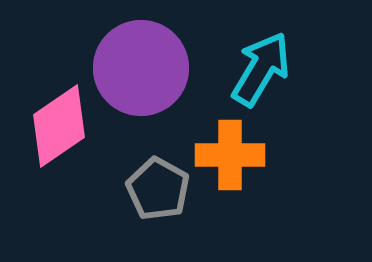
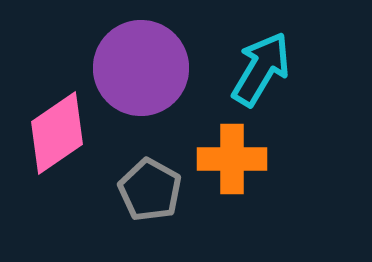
pink diamond: moved 2 px left, 7 px down
orange cross: moved 2 px right, 4 px down
gray pentagon: moved 8 px left, 1 px down
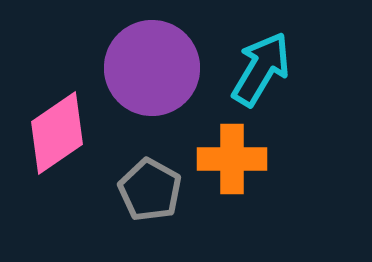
purple circle: moved 11 px right
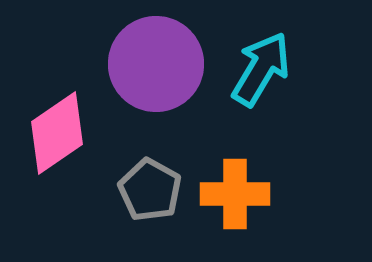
purple circle: moved 4 px right, 4 px up
orange cross: moved 3 px right, 35 px down
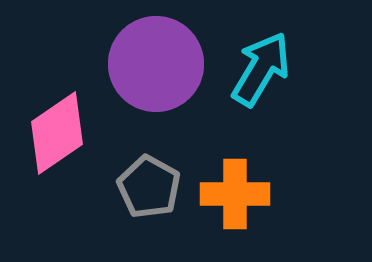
gray pentagon: moved 1 px left, 3 px up
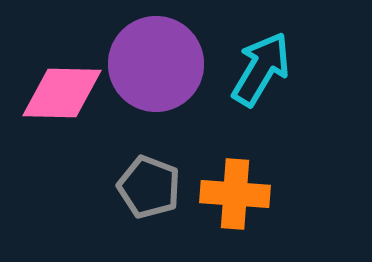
pink diamond: moved 5 px right, 40 px up; rotated 36 degrees clockwise
gray pentagon: rotated 8 degrees counterclockwise
orange cross: rotated 4 degrees clockwise
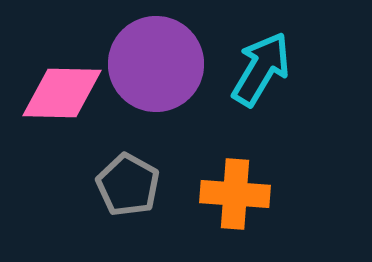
gray pentagon: moved 21 px left, 2 px up; rotated 8 degrees clockwise
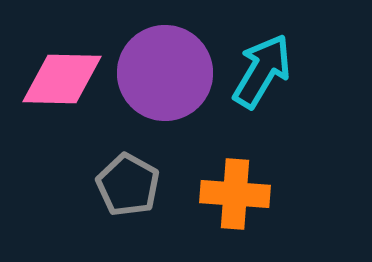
purple circle: moved 9 px right, 9 px down
cyan arrow: moved 1 px right, 2 px down
pink diamond: moved 14 px up
